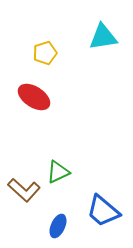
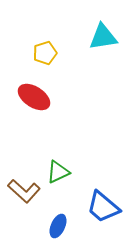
brown L-shape: moved 1 px down
blue trapezoid: moved 4 px up
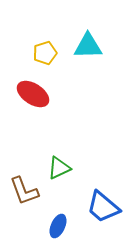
cyan triangle: moved 15 px left, 9 px down; rotated 8 degrees clockwise
red ellipse: moved 1 px left, 3 px up
green triangle: moved 1 px right, 4 px up
brown L-shape: rotated 28 degrees clockwise
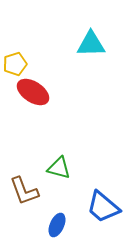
cyan triangle: moved 3 px right, 2 px up
yellow pentagon: moved 30 px left, 11 px down
red ellipse: moved 2 px up
green triangle: rotated 40 degrees clockwise
blue ellipse: moved 1 px left, 1 px up
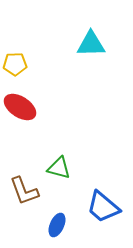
yellow pentagon: rotated 15 degrees clockwise
red ellipse: moved 13 px left, 15 px down
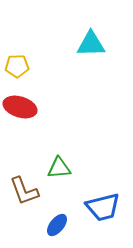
yellow pentagon: moved 2 px right, 2 px down
red ellipse: rotated 16 degrees counterclockwise
green triangle: rotated 20 degrees counterclockwise
blue trapezoid: rotated 54 degrees counterclockwise
blue ellipse: rotated 15 degrees clockwise
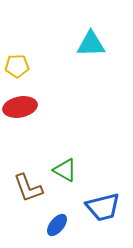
red ellipse: rotated 28 degrees counterclockwise
green triangle: moved 6 px right, 2 px down; rotated 35 degrees clockwise
brown L-shape: moved 4 px right, 3 px up
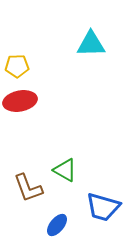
red ellipse: moved 6 px up
blue trapezoid: rotated 30 degrees clockwise
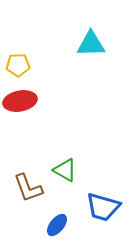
yellow pentagon: moved 1 px right, 1 px up
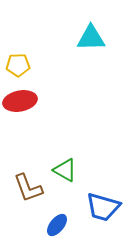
cyan triangle: moved 6 px up
